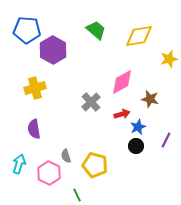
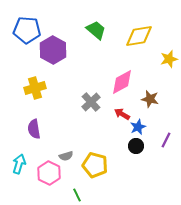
red arrow: rotated 133 degrees counterclockwise
gray semicircle: rotated 88 degrees counterclockwise
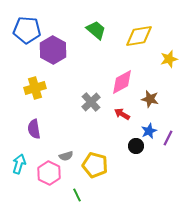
blue star: moved 11 px right, 4 px down
purple line: moved 2 px right, 2 px up
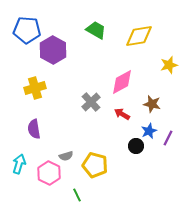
green trapezoid: rotated 10 degrees counterclockwise
yellow star: moved 6 px down
brown star: moved 2 px right, 5 px down
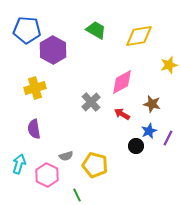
pink hexagon: moved 2 px left, 2 px down
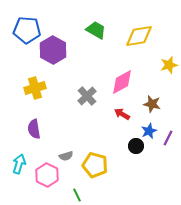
gray cross: moved 4 px left, 6 px up
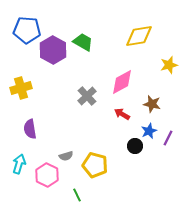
green trapezoid: moved 13 px left, 12 px down
yellow cross: moved 14 px left
purple semicircle: moved 4 px left
black circle: moved 1 px left
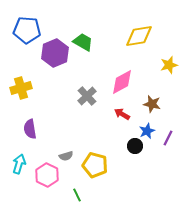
purple hexagon: moved 2 px right, 3 px down; rotated 8 degrees clockwise
blue star: moved 2 px left
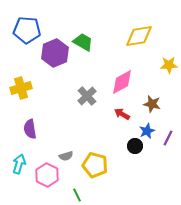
yellow star: rotated 12 degrees clockwise
